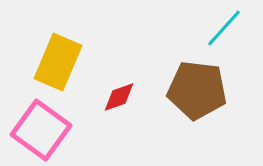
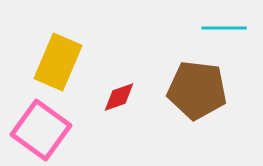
cyan line: rotated 48 degrees clockwise
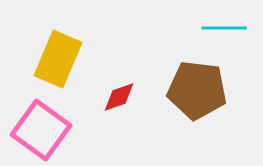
yellow rectangle: moved 3 px up
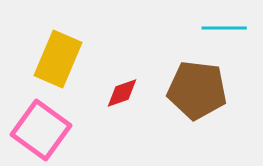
red diamond: moved 3 px right, 4 px up
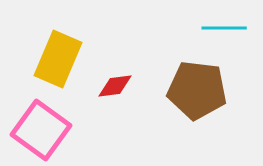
red diamond: moved 7 px left, 7 px up; rotated 12 degrees clockwise
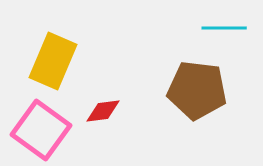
yellow rectangle: moved 5 px left, 2 px down
red diamond: moved 12 px left, 25 px down
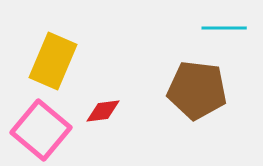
pink square: rotated 4 degrees clockwise
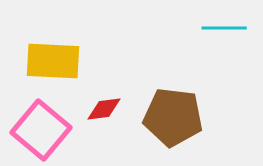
yellow rectangle: rotated 70 degrees clockwise
brown pentagon: moved 24 px left, 27 px down
red diamond: moved 1 px right, 2 px up
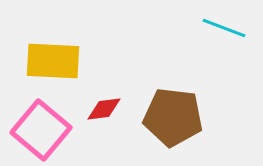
cyan line: rotated 21 degrees clockwise
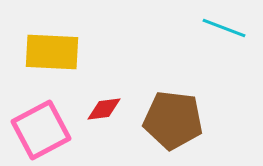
yellow rectangle: moved 1 px left, 9 px up
brown pentagon: moved 3 px down
pink square: rotated 22 degrees clockwise
